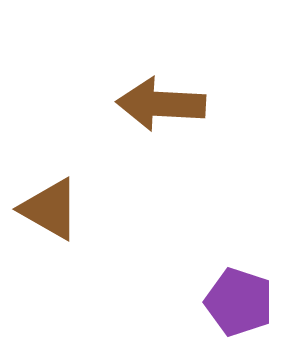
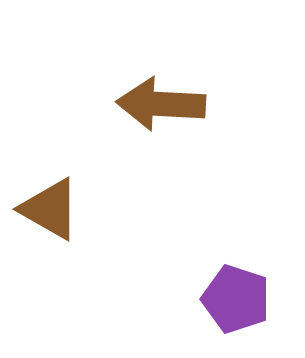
purple pentagon: moved 3 px left, 3 px up
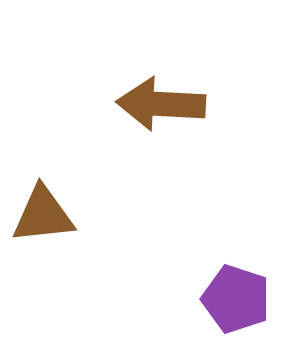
brown triangle: moved 7 px left, 6 px down; rotated 36 degrees counterclockwise
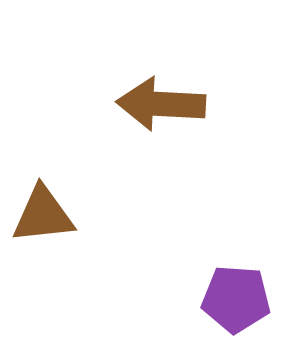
purple pentagon: rotated 14 degrees counterclockwise
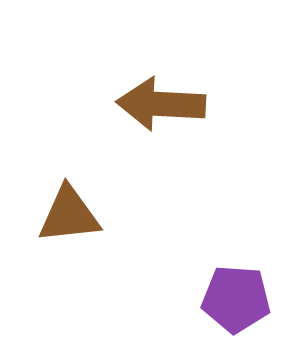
brown triangle: moved 26 px right
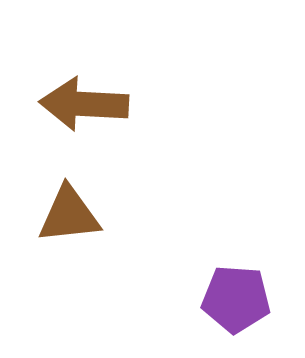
brown arrow: moved 77 px left
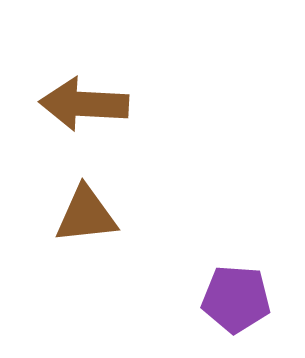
brown triangle: moved 17 px right
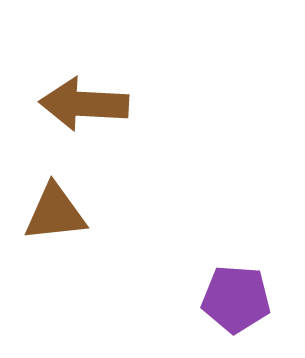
brown triangle: moved 31 px left, 2 px up
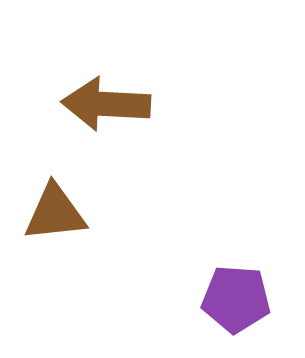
brown arrow: moved 22 px right
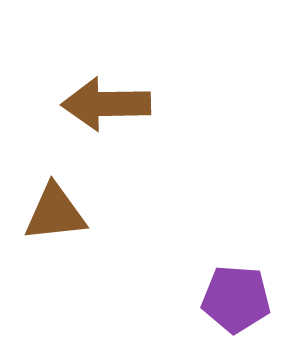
brown arrow: rotated 4 degrees counterclockwise
